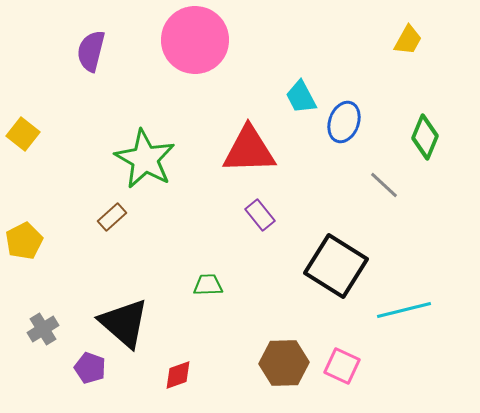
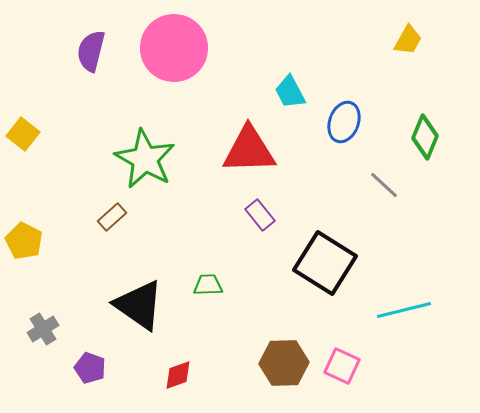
pink circle: moved 21 px left, 8 px down
cyan trapezoid: moved 11 px left, 5 px up
yellow pentagon: rotated 18 degrees counterclockwise
black square: moved 11 px left, 3 px up
black triangle: moved 15 px right, 18 px up; rotated 6 degrees counterclockwise
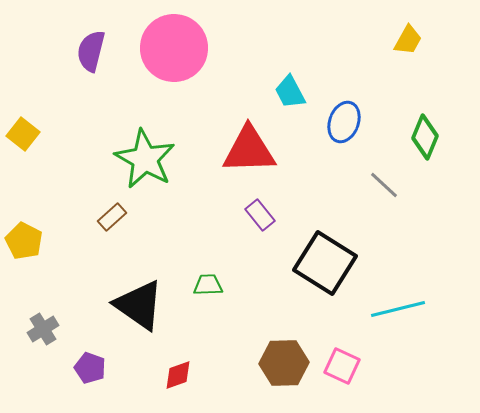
cyan line: moved 6 px left, 1 px up
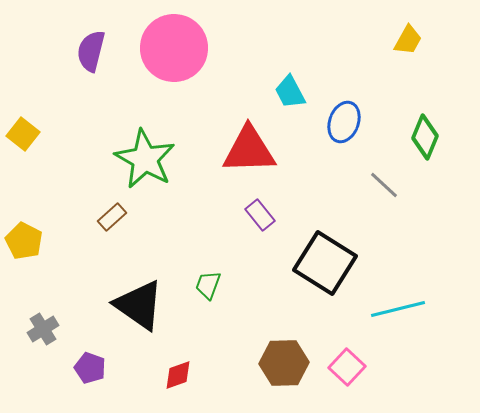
green trapezoid: rotated 68 degrees counterclockwise
pink square: moved 5 px right, 1 px down; rotated 18 degrees clockwise
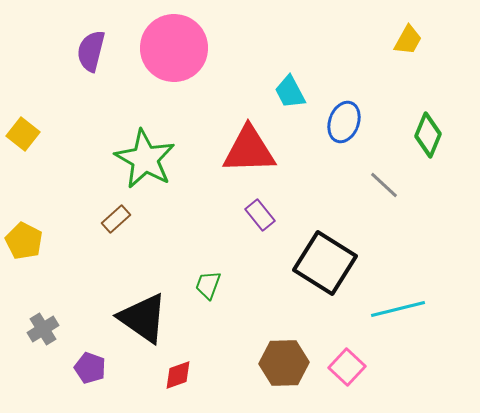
green diamond: moved 3 px right, 2 px up
brown rectangle: moved 4 px right, 2 px down
black triangle: moved 4 px right, 13 px down
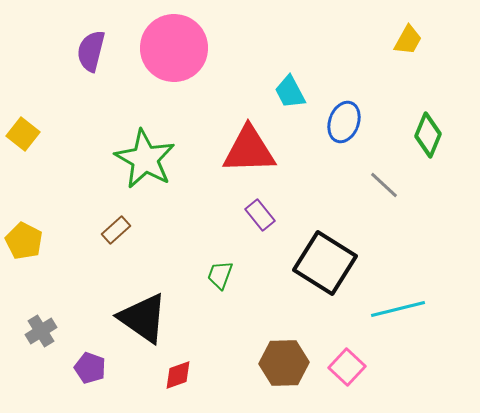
brown rectangle: moved 11 px down
green trapezoid: moved 12 px right, 10 px up
gray cross: moved 2 px left, 2 px down
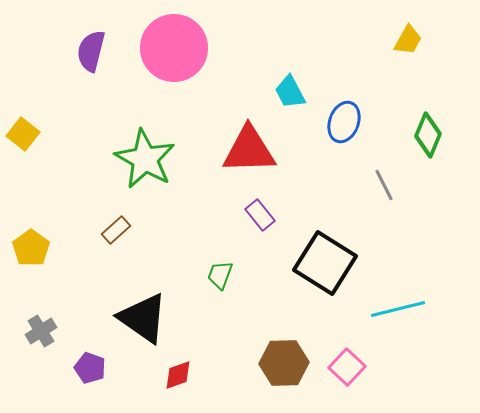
gray line: rotated 20 degrees clockwise
yellow pentagon: moved 7 px right, 7 px down; rotated 9 degrees clockwise
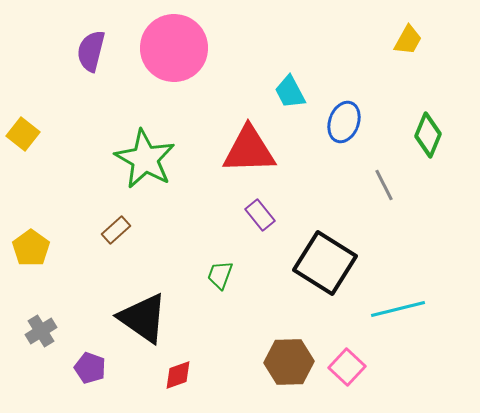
brown hexagon: moved 5 px right, 1 px up
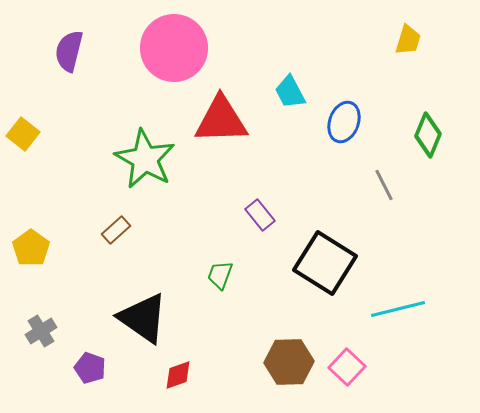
yellow trapezoid: rotated 12 degrees counterclockwise
purple semicircle: moved 22 px left
red triangle: moved 28 px left, 30 px up
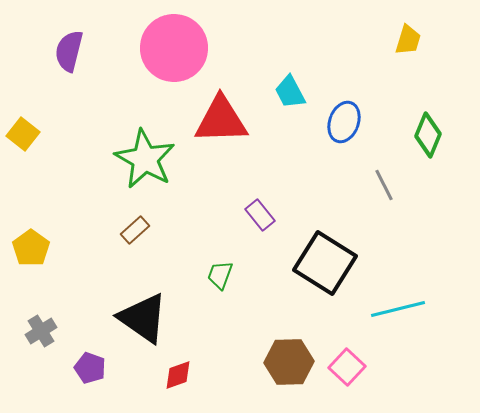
brown rectangle: moved 19 px right
